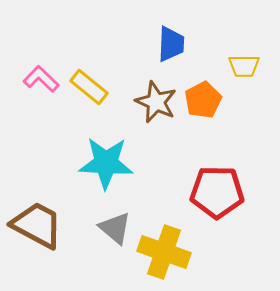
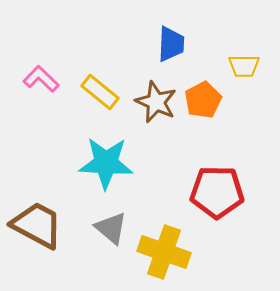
yellow rectangle: moved 11 px right, 5 px down
gray triangle: moved 4 px left
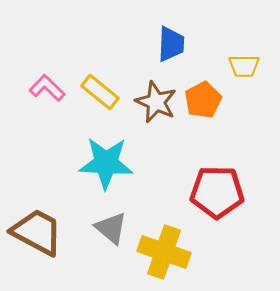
pink L-shape: moved 6 px right, 9 px down
brown trapezoid: moved 7 px down
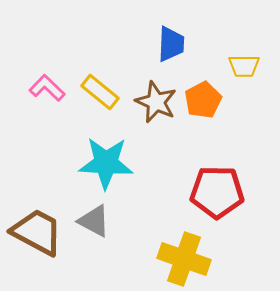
gray triangle: moved 17 px left, 7 px up; rotated 12 degrees counterclockwise
yellow cross: moved 20 px right, 7 px down
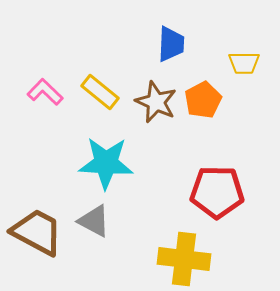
yellow trapezoid: moved 3 px up
pink L-shape: moved 2 px left, 4 px down
yellow cross: rotated 12 degrees counterclockwise
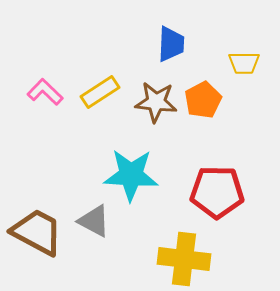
yellow rectangle: rotated 72 degrees counterclockwise
brown star: rotated 18 degrees counterclockwise
cyan star: moved 25 px right, 12 px down
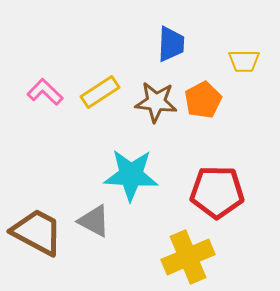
yellow trapezoid: moved 2 px up
yellow cross: moved 4 px right, 2 px up; rotated 30 degrees counterclockwise
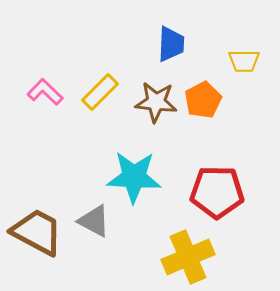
yellow rectangle: rotated 12 degrees counterclockwise
cyan star: moved 3 px right, 2 px down
